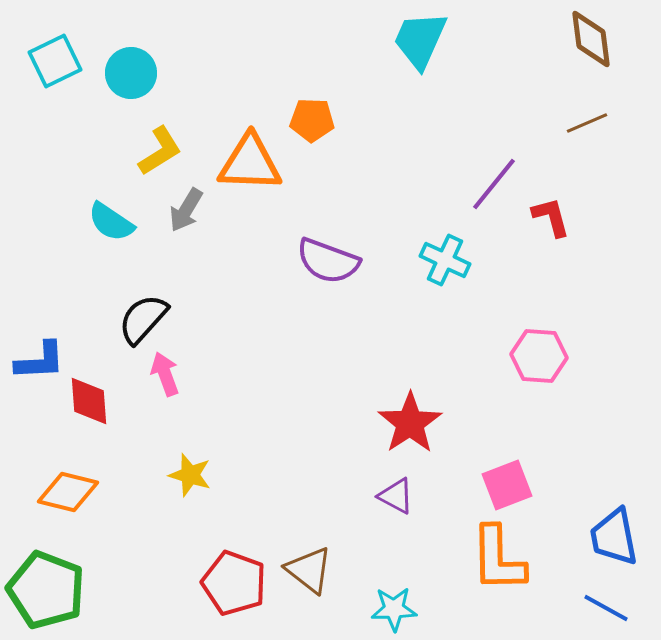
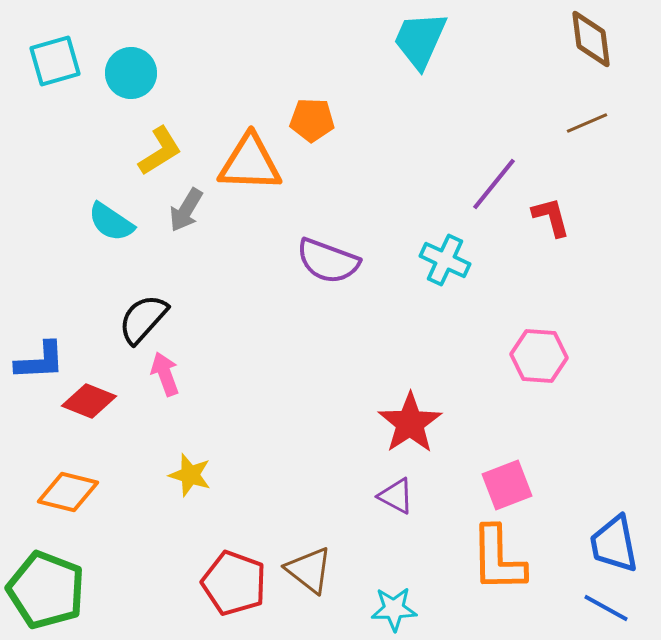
cyan square: rotated 10 degrees clockwise
red diamond: rotated 64 degrees counterclockwise
blue trapezoid: moved 7 px down
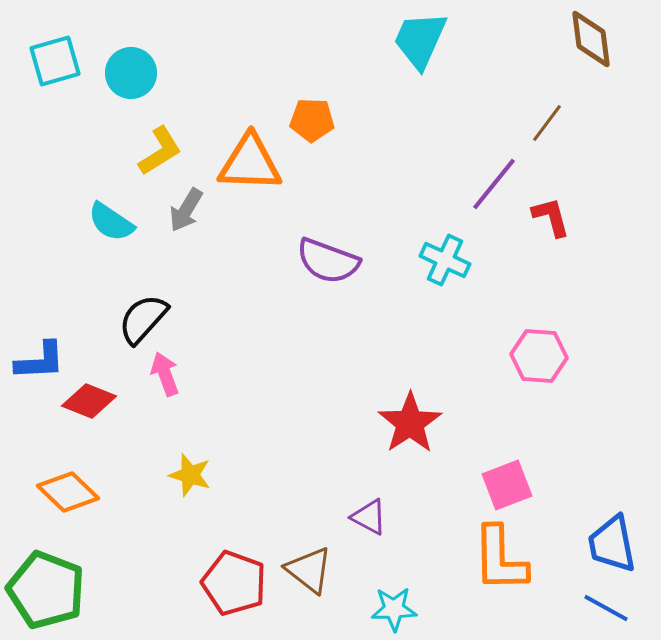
brown line: moved 40 px left; rotated 30 degrees counterclockwise
orange diamond: rotated 30 degrees clockwise
purple triangle: moved 27 px left, 21 px down
blue trapezoid: moved 2 px left
orange L-shape: moved 2 px right
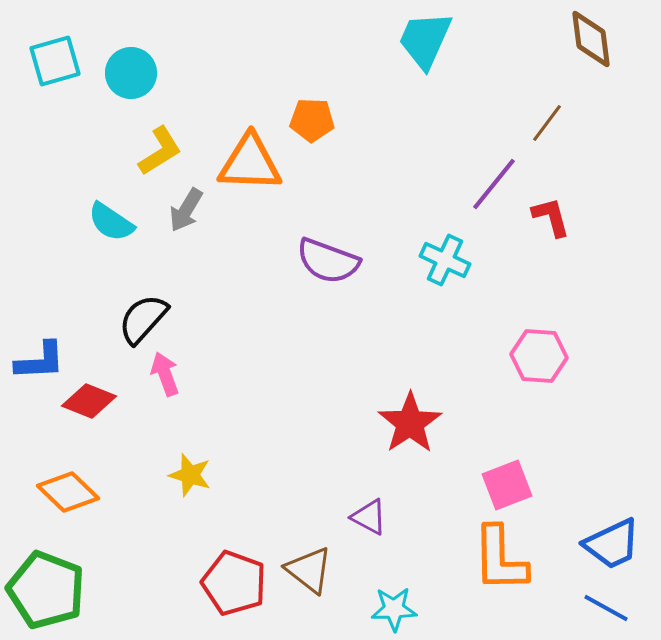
cyan trapezoid: moved 5 px right
blue trapezoid: rotated 104 degrees counterclockwise
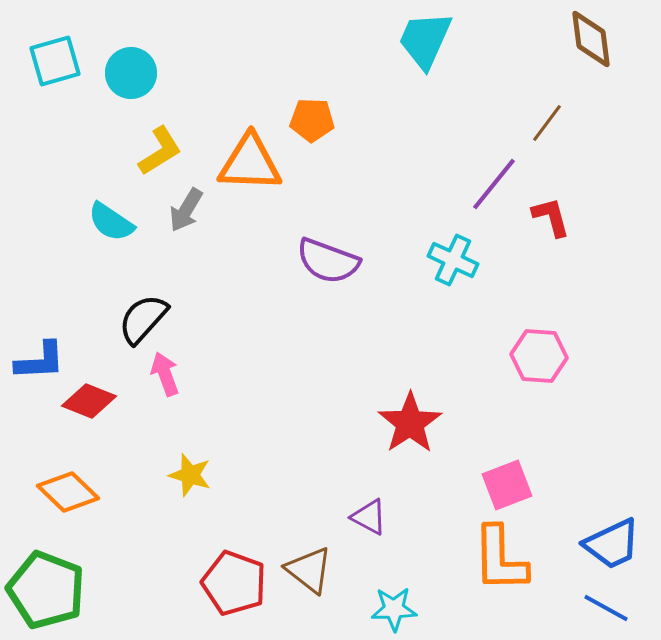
cyan cross: moved 8 px right
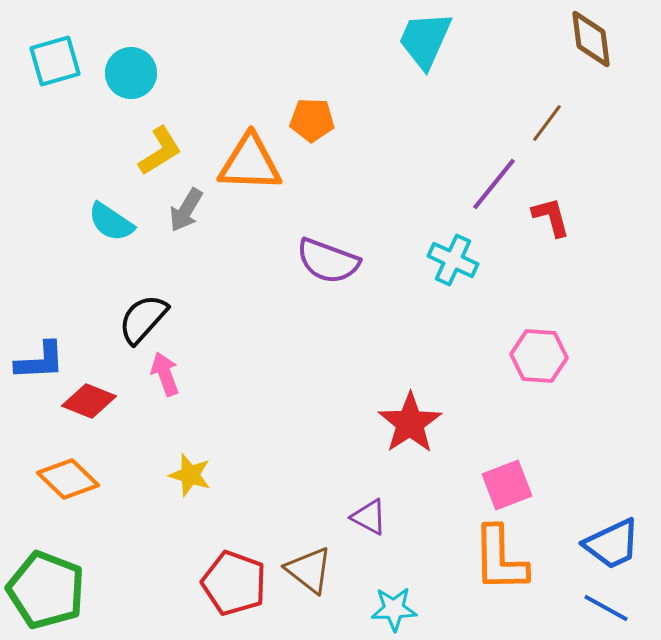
orange diamond: moved 13 px up
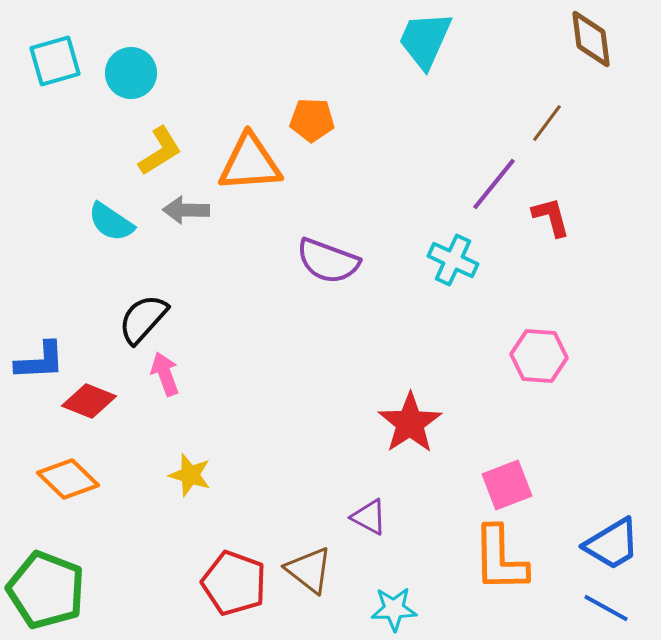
orange triangle: rotated 6 degrees counterclockwise
gray arrow: rotated 60 degrees clockwise
blue trapezoid: rotated 6 degrees counterclockwise
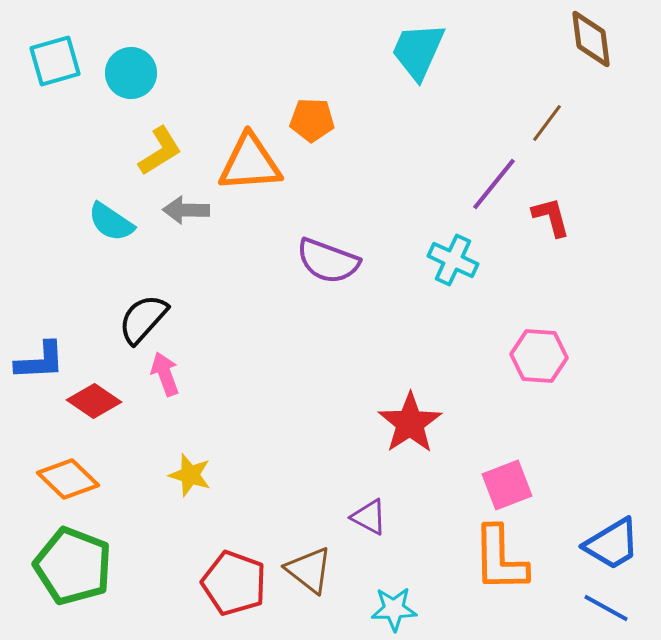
cyan trapezoid: moved 7 px left, 11 px down
red diamond: moved 5 px right; rotated 12 degrees clockwise
green pentagon: moved 27 px right, 24 px up
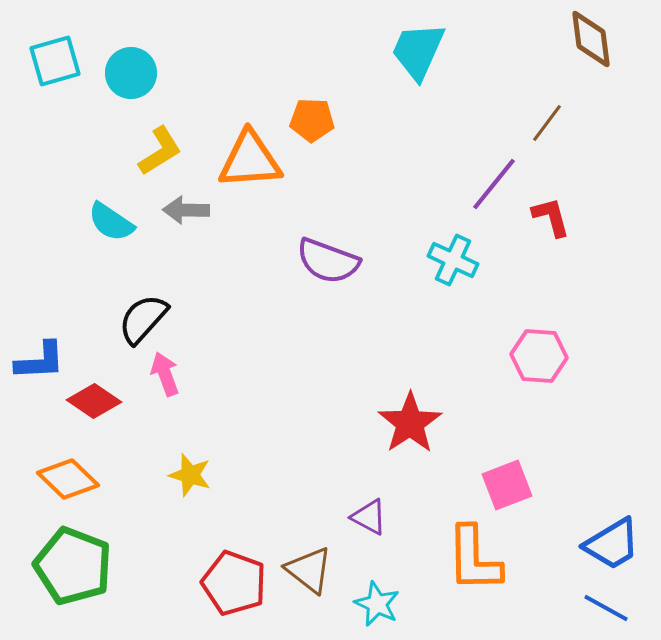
orange triangle: moved 3 px up
orange L-shape: moved 26 px left
cyan star: moved 17 px left, 5 px up; rotated 27 degrees clockwise
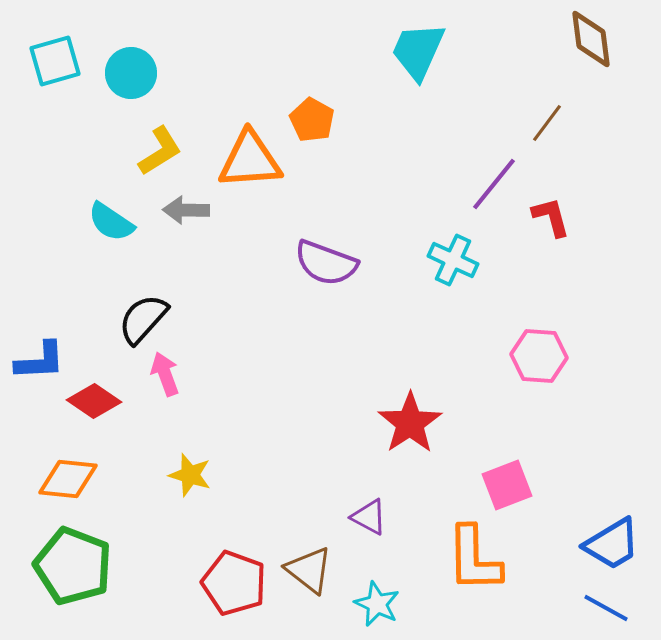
orange pentagon: rotated 27 degrees clockwise
purple semicircle: moved 2 px left, 2 px down
orange diamond: rotated 38 degrees counterclockwise
